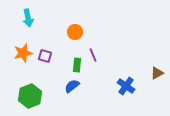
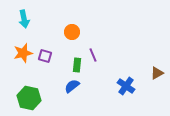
cyan arrow: moved 4 px left, 1 px down
orange circle: moved 3 px left
green hexagon: moved 1 px left, 2 px down; rotated 25 degrees counterclockwise
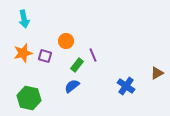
orange circle: moved 6 px left, 9 px down
green rectangle: rotated 32 degrees clockwise
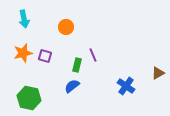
orange circle: moved 14 px up
green rectangle: rotated 24 degrees counterclockwise
brown triangle: moved 1 px right
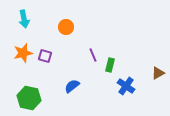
green rectangle: moved 33 px right
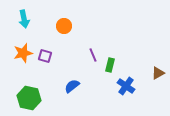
orange circle: moved 2 px left, 1 px up
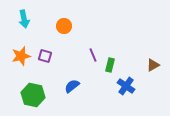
orange star: moved 2 px left, 3 px down
brown triangle: moved 5 px left, 8 px up
green hexagon: moved 4 px right, 3 px up
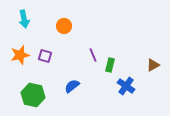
orange star: moved 1 px left, 1 px up
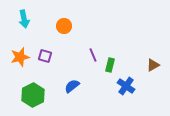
orange star: moved 2 px down
green hexagon: rotated 20 degrees clockwise
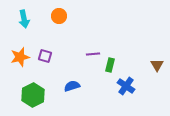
orange circle: moved 5 px left, 10 px up
purple line: moved 1 px up; rotated 72 degrees counterclockwise
brown triangle: moved 4 px right; rotated 32 degrees counterclockwise
blue semicircle: rotated 21 degrees clockwise
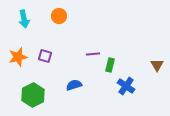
orange star: moved 2 px left
blue semicircle: moved 2 px right, 1 px up
